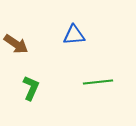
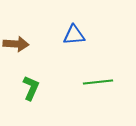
brown arrow: rotated 30 degrees counterclockwise
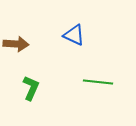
blue triangle: rotated 30 degrees clockwise
green line: rotated 12 degrees clockwise
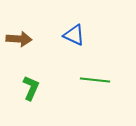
brown arrow: moved 3 px right, 5 px up
green line: moved 3 px left, 2 px up
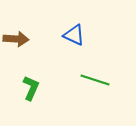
brown arrow: moved 3 px left
green line: rotated 12 degrees clockwise
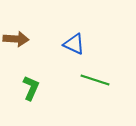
blue triangle: moved 9 px down
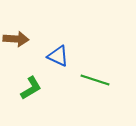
blue triangle: moved 16 px left, 12 px down
green L-shape: rotated 35 degrees clockwise
